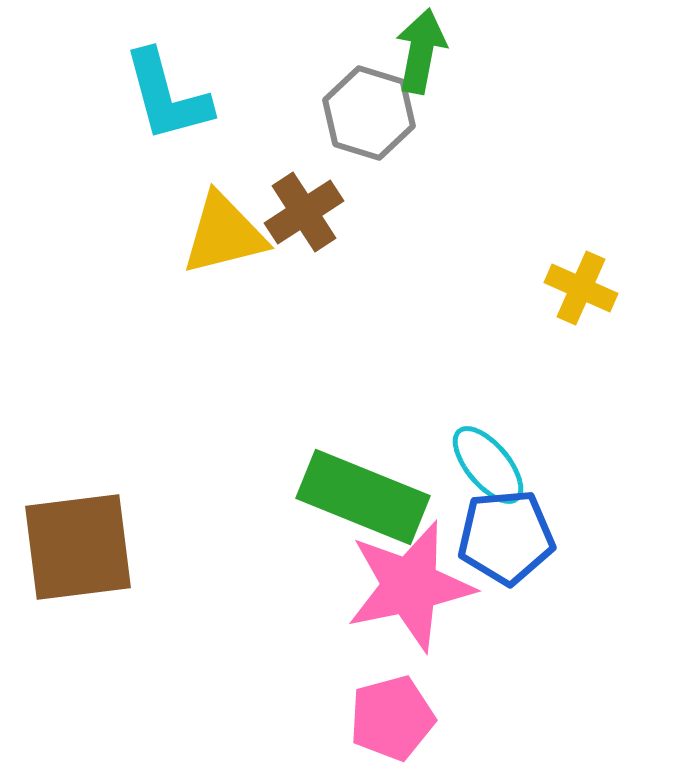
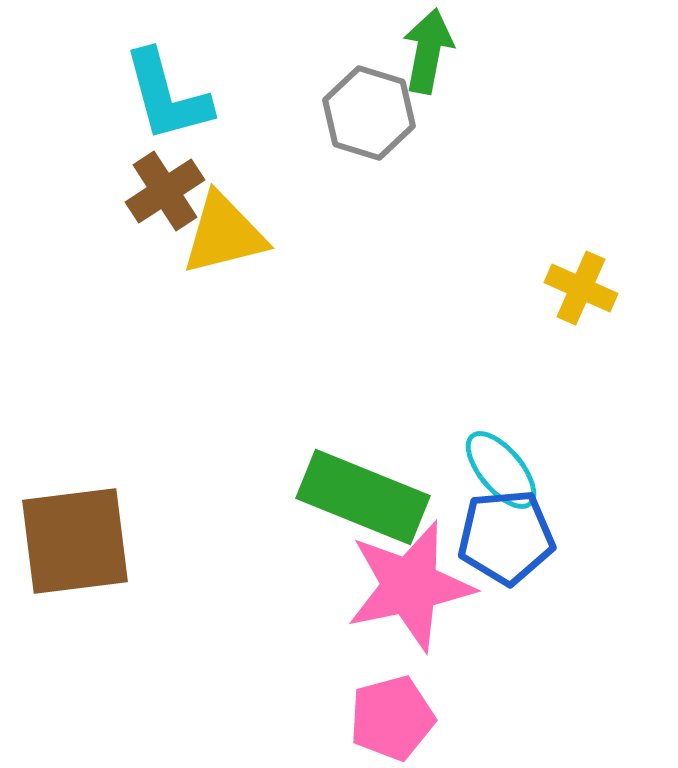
green arrow: moved 7 px right
brown cross: moved 139 px left, 21 px up
cyan ellipse: moved 13 px right, 5 px down
brown square: moved 3 px left, 6 px up
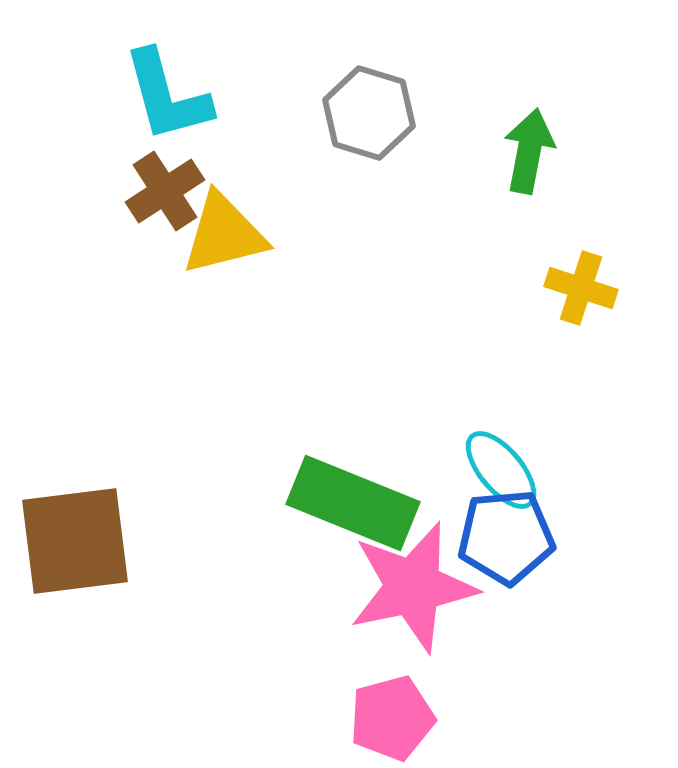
green arrow: moved 101 px right, 100 px down
yellow cross: rotated 6 degrees counterclockwise
green rectangle: moved 10 px left, 6 px down
pink star: moved 3 px right, 1 px down
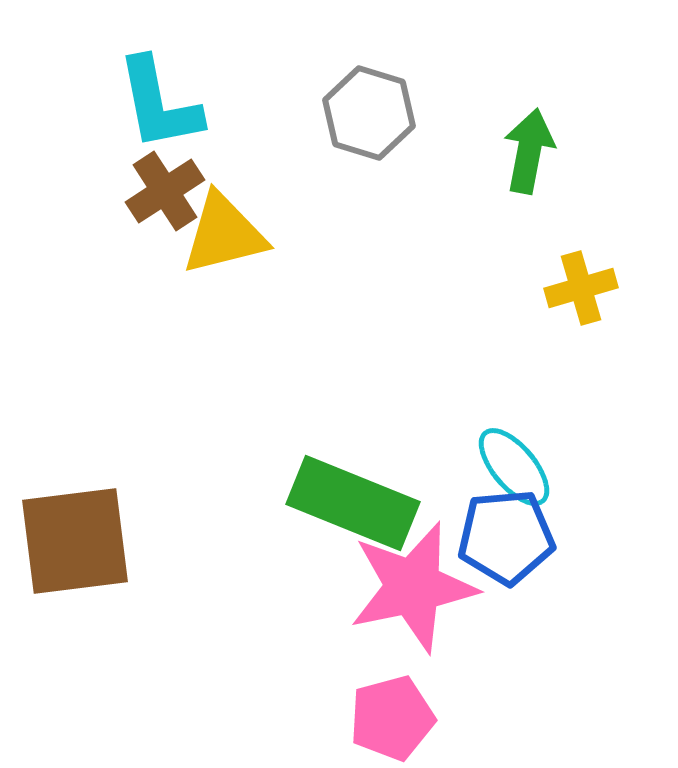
cyan L-shape: moved 8 px left, 8 px down; rotated 4 degrees clockwise
yellow cross: rotated 34 degrees counterclockwise
cyan ellipse: moved 13 px right, 3 px up
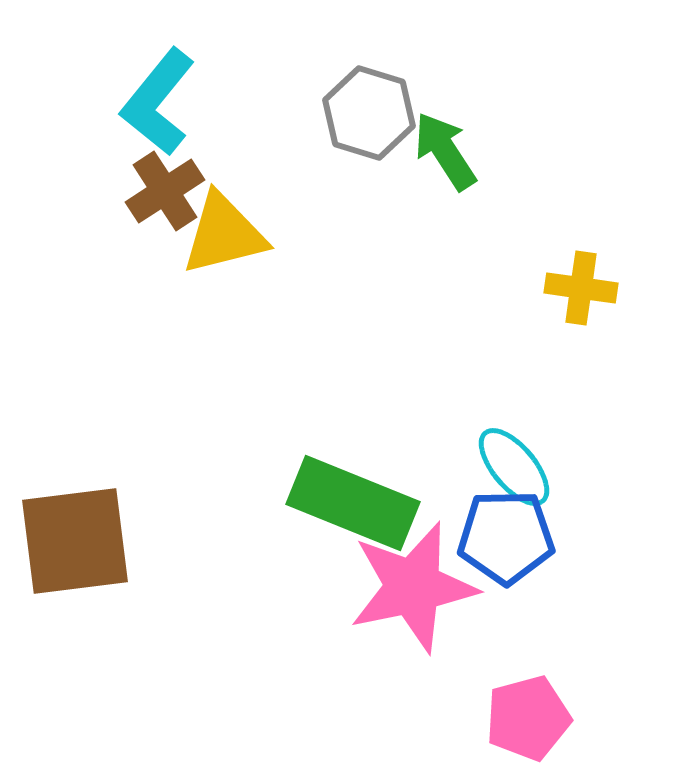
cyan L-shape: moved 1 px left, 2 px up; rotated 50 degrees clockwise
green arrow: moved 84 px left; rotated 44 degrees counterclockwise
yellow cross: rotated 24 degrees clockwise
blue pentagon: rotated 4 degrees clockwise
pink pentagon: moved 136 px right
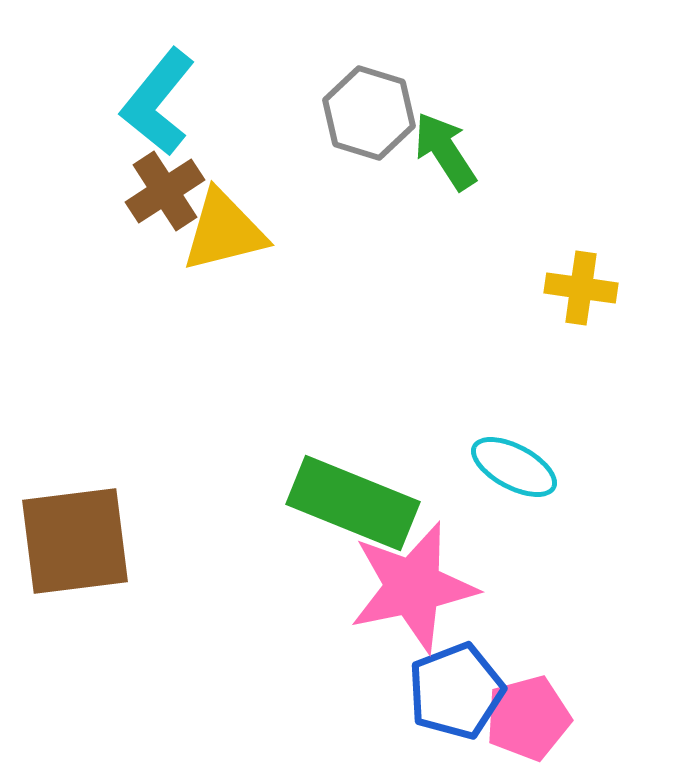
yellow triangle: moved 3 px up
cyan ellipse: rotated 22 degrees counterclockwise
blue pentagon: moved 50 px left, 154 px down; rotated 20 degrees counterclockwise
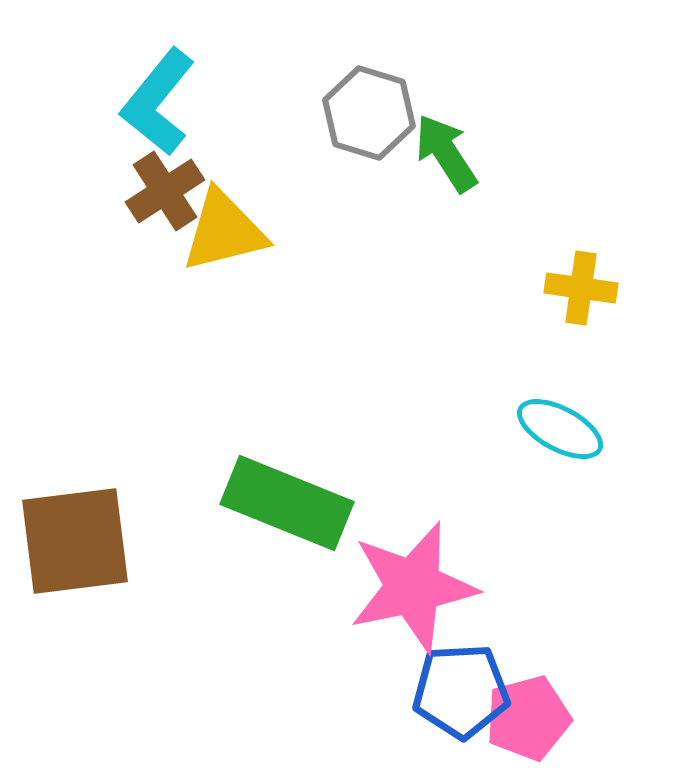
green arrow: moved 1 px right, 2 px down
cyan ellipse: moved 46 px right, 38 px up
green rectangle: moved 66 px left
blue pentagon: moved 5 px right; rotated 18 degrees clockwise
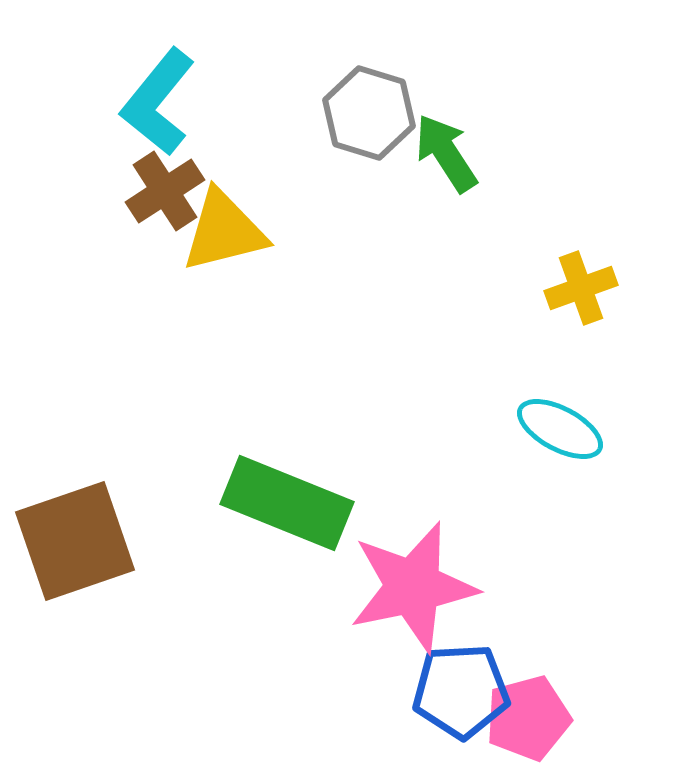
yellow cross: rotated 28 degrees counterclockwise
brown square: rotated 12 degrees counterclockwise
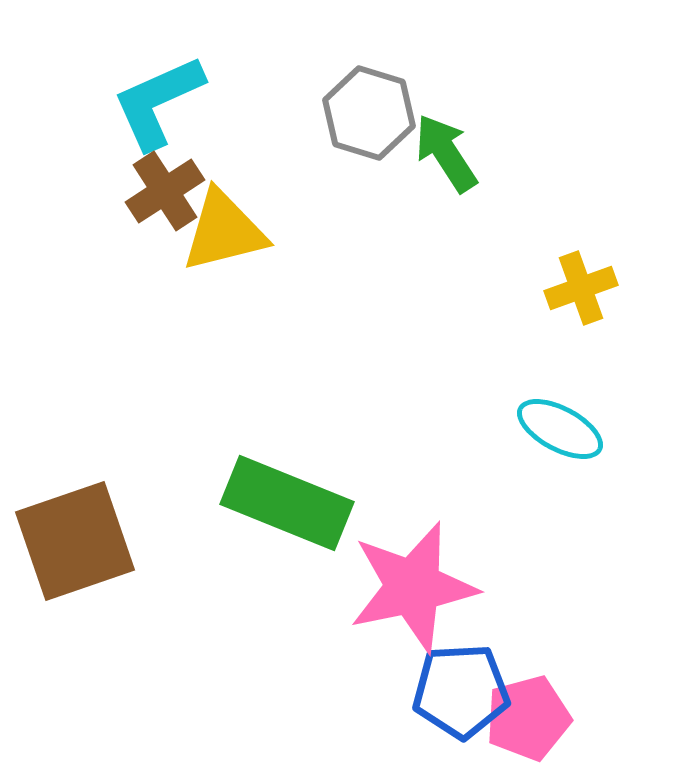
cyan L-shape: rotated 27 degrees clockwise
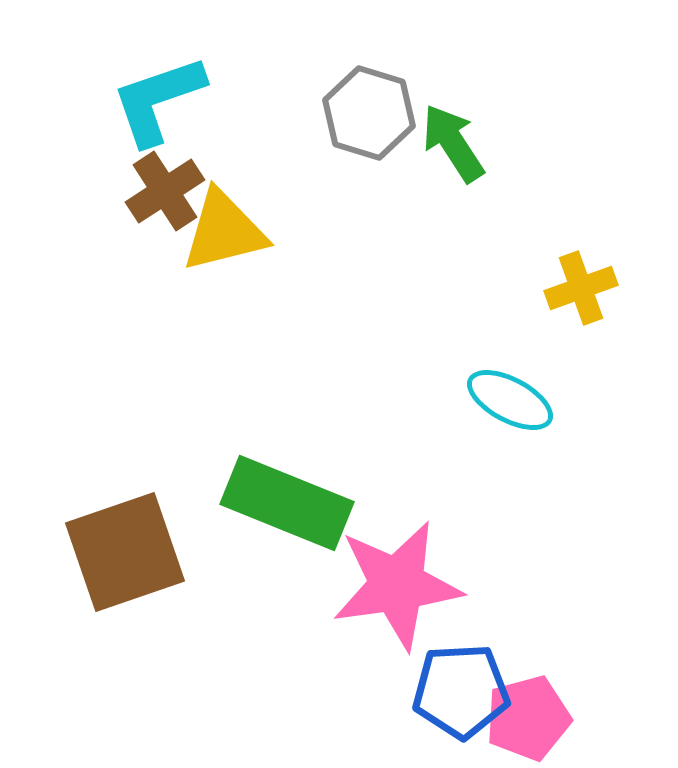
cyan L-shape: moved 2 px up; rotated 5 degrees clockwise
green arrow: moved 7 px right, 10 px up
cyan ellipse: moved 50 px left, 29 px up
brown square: moved 50 px right, 11 px down
pink star: moved 16 px left, 2 px up; rotated 4 degrees clockwise
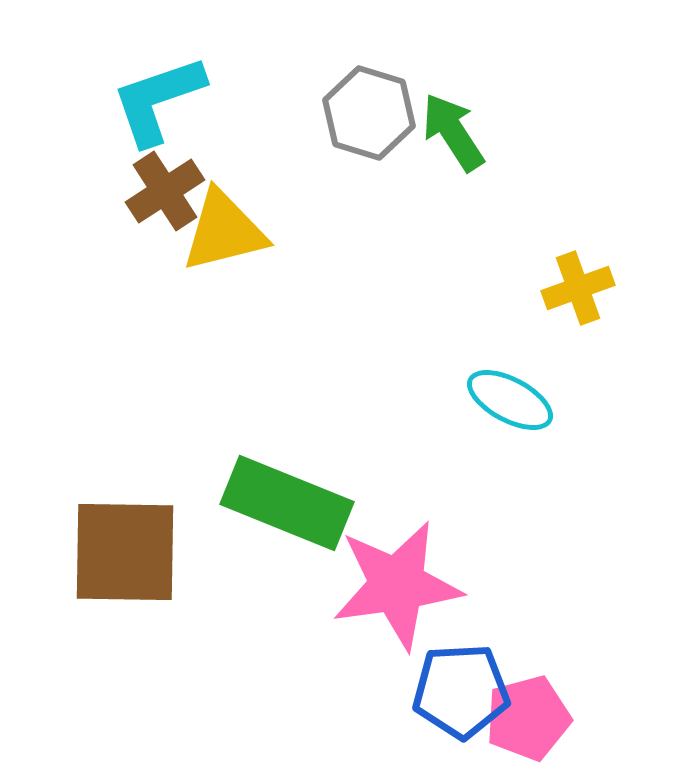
green arrow: moved 11 px up
yellow cross: moved 3 px left
brown square: rotated 20 degrees clockwise
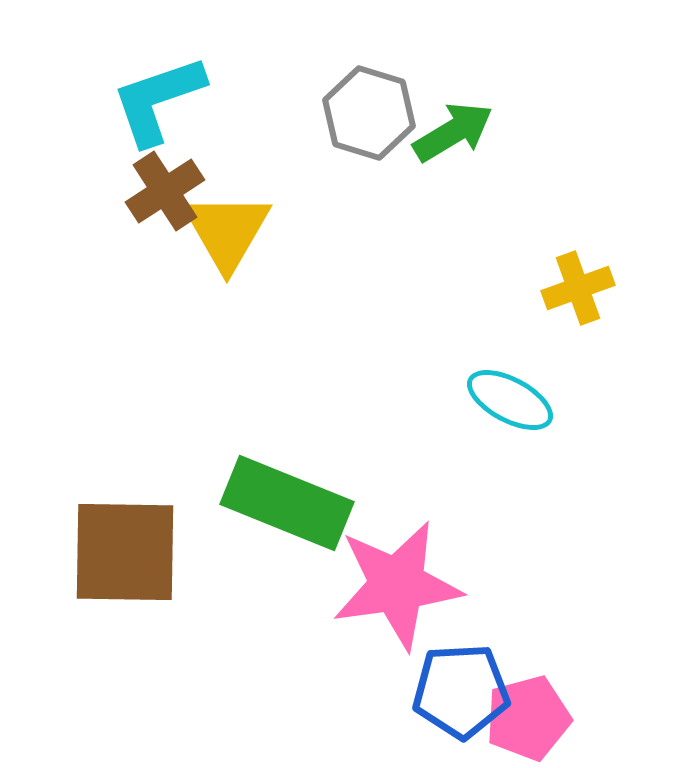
green arrow: rotated 92 degrees clockwise
yellow triangle: moved 3 px right; rotated 46 degrees counterclockwise
